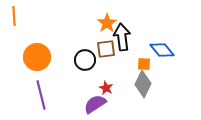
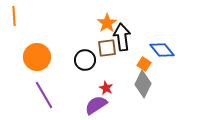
brown square: moved 1 px right, 1 px up
orange square: rotated 32 degrees clockwise
purple line: moved 3 px right; rotated 16 degrees counterclockwise
purple semicircle: moved 1 px right, 1 px down
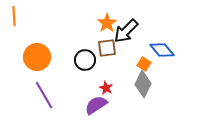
black arrow: moved 4 px right, 6 px up; rotated 128 degrees counterclockwise
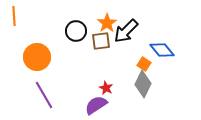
brown square: moved 6 px left, 7 px up
black circle: moved 9 px left, 29 px up
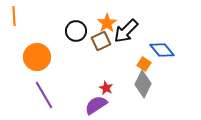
brown square: rotated 18 degrees counterclockwise
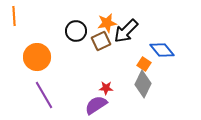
orange star: rotated 24 degrees clockwise
red star: rotated 24 degrees counterclockwise
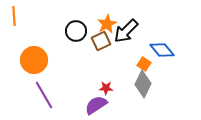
orange star: moved 1 px down; rotated 18 degrees counterclockwise
orange circle: moved 3 px left, 3 px down
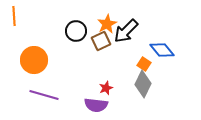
red star: rotated 24 degrees counterclockwise
purple line: rotated 44 degrees counterclockwise
purple semicircle: rotated 140 degrees counterclockwise
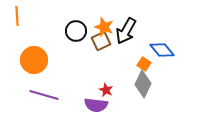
orange line: moved 3 px right
orange star: moved 3 px left, 3 px down; rotated 24 degrees counterclockwise
black arrow: rotated 16 degrees counterclockwise
red star: moved 2 px down; rotated 24 degrees counterclockwise
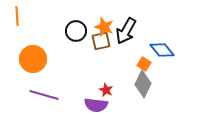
brown square: rotated 12 degrees clockwise
orange circle: moved 1 px left, 1 px up
